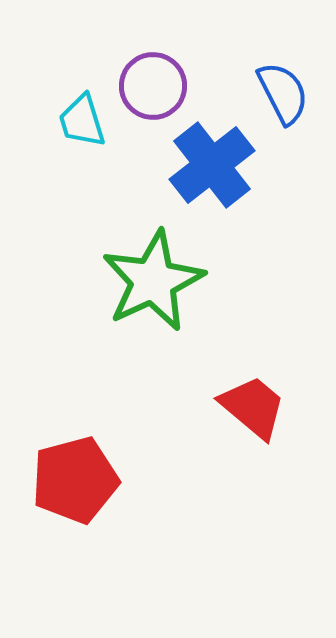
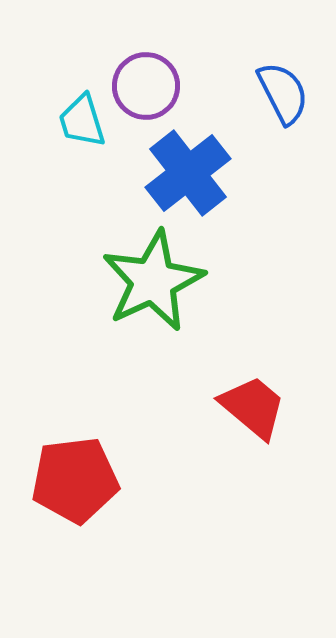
purple circle: moved 7 px left
blue cross: moved 24 px left, 8 px down
red pentagon: rotated 8 degrees clockwise
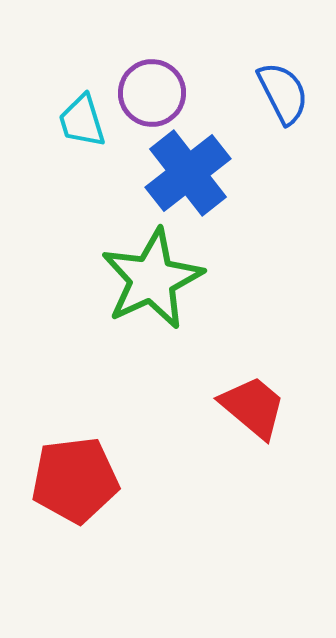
purple circle: moved 6 px right, 7 px down
green star: moved 1 px left, 2 px up
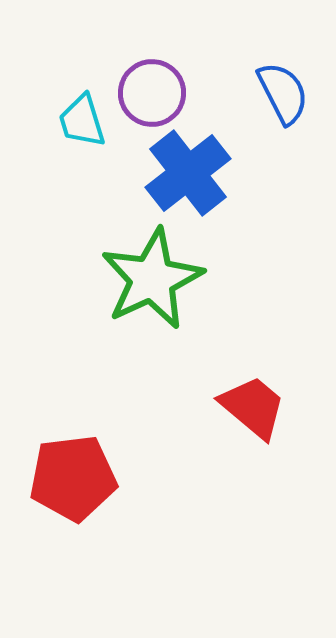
red pentagon: moved 2 px left, 2 px up
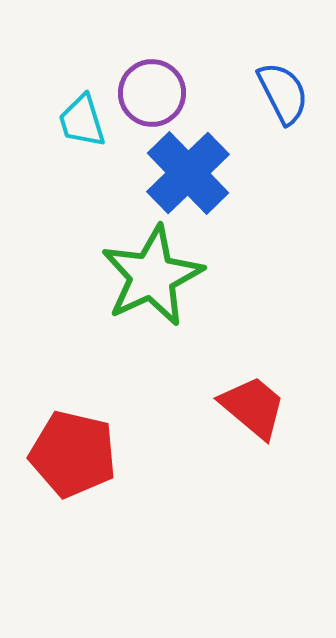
blue cross: rotated 6 degrees counterclockwise
green star: moved 3 px up
red pentagon: moved 24 px up; rotated 20 degrees clockwise
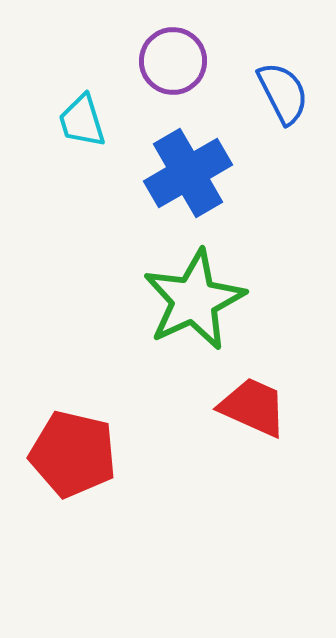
purple circle: moved 21 px right, 32 px up
blue cross: rotated 14 degrees clockwise
green star: moved 42 px right, 24 px down
red trapezoid: rotated 16 degrees counterclockwise
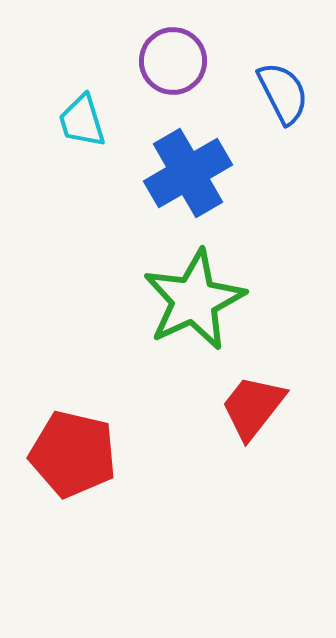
red trapezoid: rotated 76 degrees counterclockwise
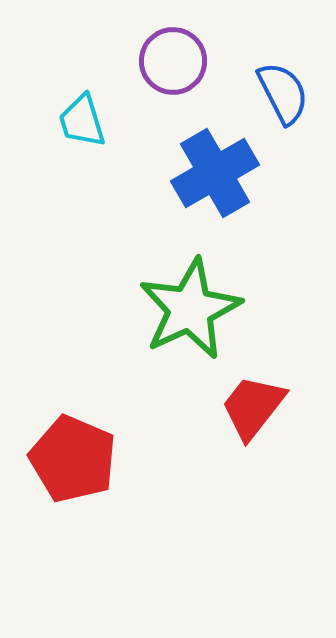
blue cross: moved 27 px right
green star: moved 4 px left, 9 px down
red pentagon: moved 5 px down; rotated 10 degrees clockwise
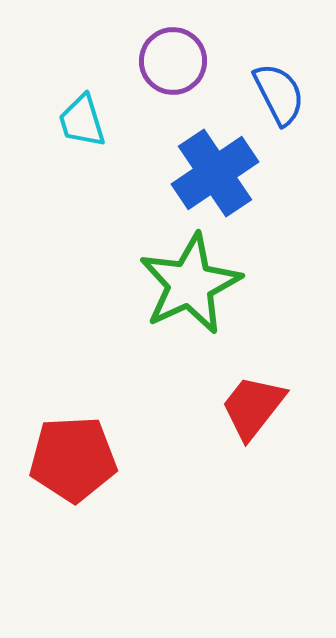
blue semicircle: moved 4 px left, 1 px down
blue cross: rotated 4 degrees counterclockwise
green star: moved 25 px up
red pentagon: rotated 26 degrees counterclockwise
